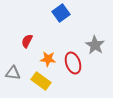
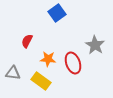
blue square: moved 4 px left
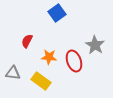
orange star: moved 1 px right, 2 px up
red ellipse: moved 1 px right, 2 px up
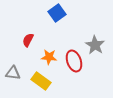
red semicircle: moved 1 px right, 1 px up
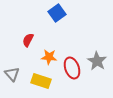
gray star: moved 2 px right, 16 px down
red ellipse: moved 2 px left, 7 px down
gray triangle: moved 1 px left, 1 px down; rotated 42 degrees clockwise
yellow rectangle: rotated 18 degrees counterclockwise
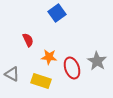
red semicircle: rotated 128 degrees clockwise
gray triangle: rotated 21 degrees counterclockwise
